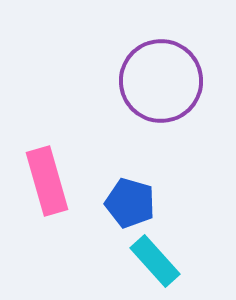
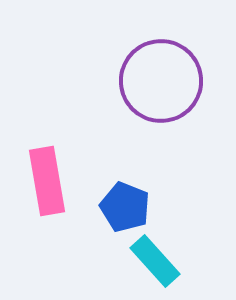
pink rectangle: rotated 6 degrees clockwise
blue pentagon: moved 5 px left, 4 px down; rotated 6 degrees clockwise
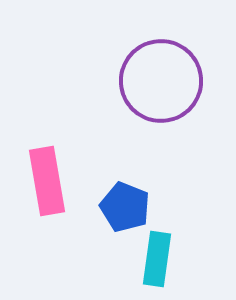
cyan rectangle: moved 2 px right, 2 px up; rotated 50 degrees clockwise
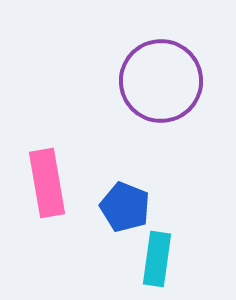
pink rectangle: moved 2 px down
